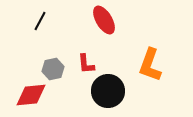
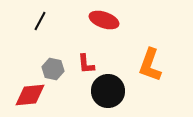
red ellipse: rotated 40 degrees counterclockwise
gray hexagon: rotated 25 degrees clockwise
red diamond: moved 1 px left
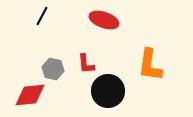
black line: moved 2 px right, 5 px up
orange L-shape: rotated 12 degrees counterclockwise
